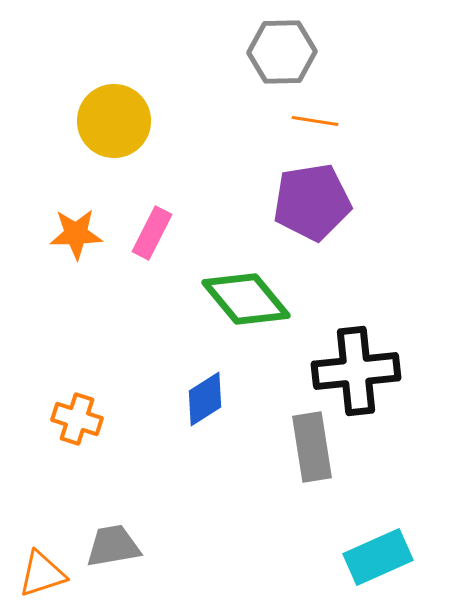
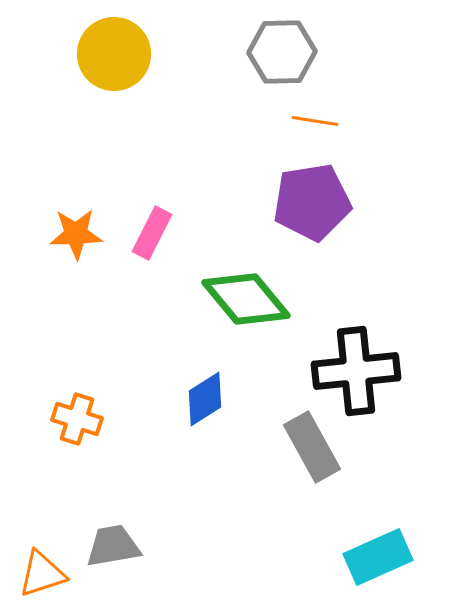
yellow circle: moved 67 px up
gray rectangle: rotated 20 degrees counterclockwise
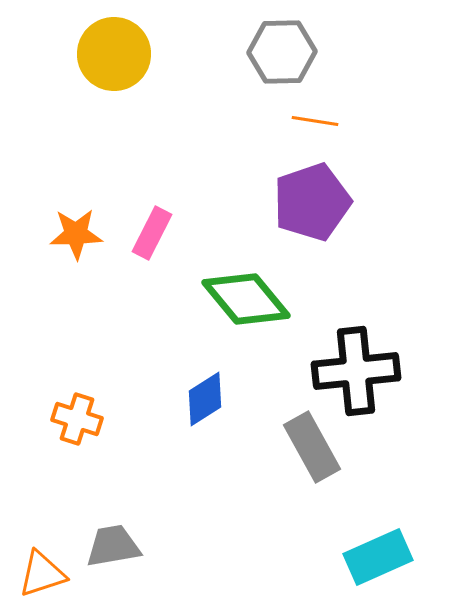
purple pentagon: rotated 10 degrees counterclockwise
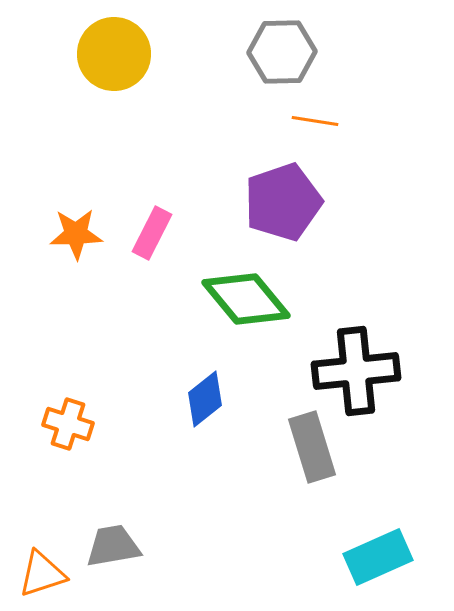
purple pentagon: moved 29 px left
blue diamond: rotated 6 degrees counterclockwise
orange cross: moved 9 px left, 5 px down
gray rectangle: rotated 12 degrees clockwise
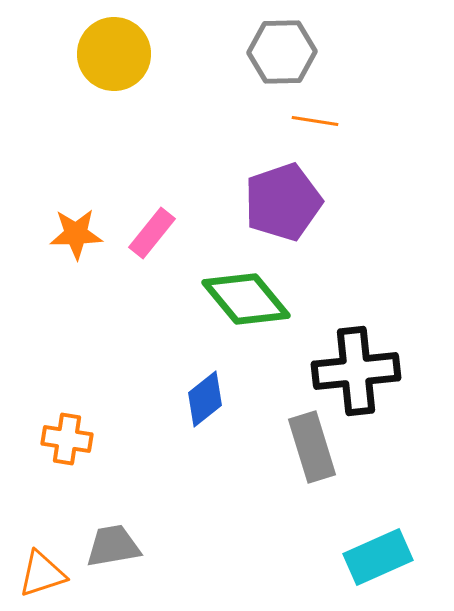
pink rectangle: rotated 12 degrees clockwise
orange cross: moved 1 px left, 15 px down; rotated 9 degrees counterclockwise
